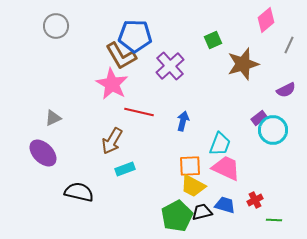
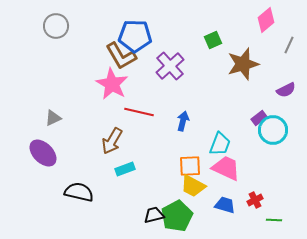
black trapezoid: moved 48 px left, 3 px down
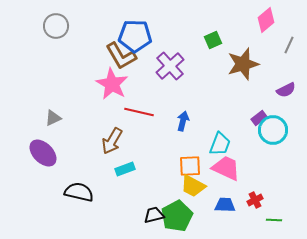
blue trapezoid: rotated 15 degrees counterclockwise
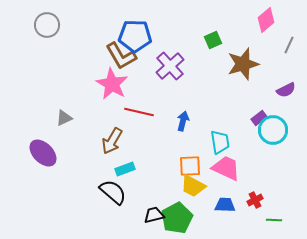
gray circle: moved 9 px left, 1 px up
gray triangle: moved 11 px right
cyan trapezoid: moved 2 px up; rotated 30 degrees counterclockwise
black semicircle: moved 34 px right; rotated 28 degrees clockwise
green pentagon: moved 2 px down
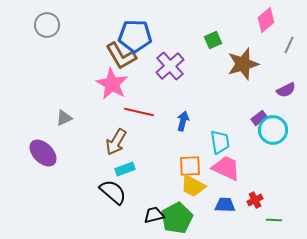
brown arrow: moved 4 px right, 1 px down
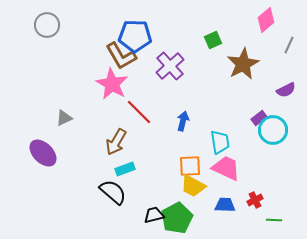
brown star: rotated 12 degrees counterclockwise
red line: rotated 32 degrees clockwise
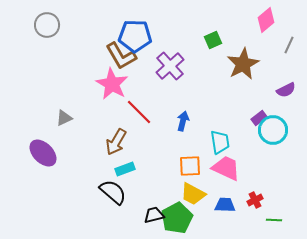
yellow trapezoid: moved 8 px down
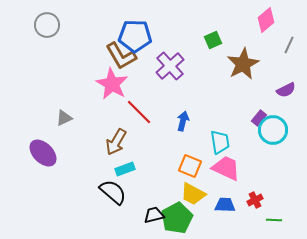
purple rectangle: rotated 14 degrees counterclockwise
orange square: rotated 25 degrees clockwise
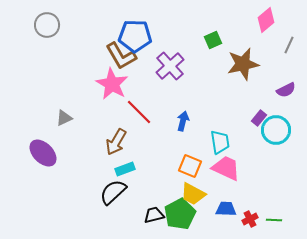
brown star: rotated 16 degrees clockwise
cyan circle: moved 3 px right
black semicircle: rotated 84 degrees counterclockwise
red cross: moved 5 px left, 19 px down
blue trapezoid: moved 1 px right, 4 px down
green pentagon: moved 3 px right, 4 px up
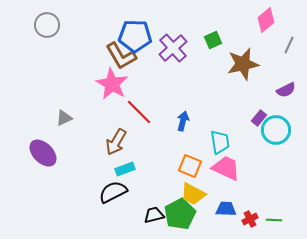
purple cross: moved 3 px right, 18 px up
black semicircle: rotated 16 degrees clockwise
